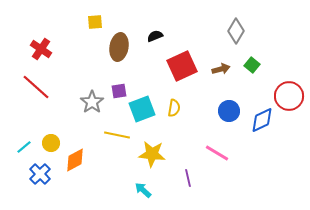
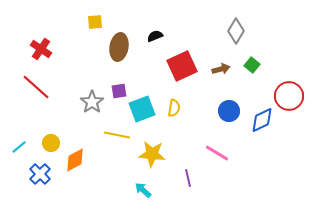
cyan line: moved 5 px left
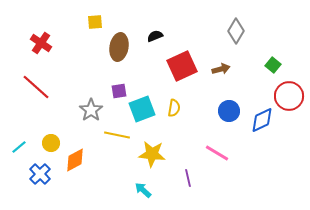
red cross: moved 6 px up
green square: moved 21 px right
gray star: moved 1 px left, 8 px down
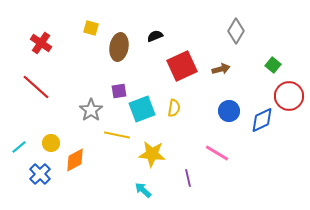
yellow square: moved 4 px left, 6 px down; rotated 21 degrees clockwise
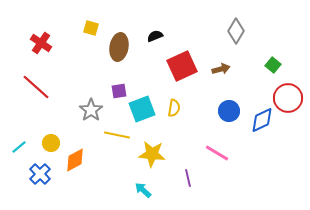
red circle: moved 1 px left, 2 px down
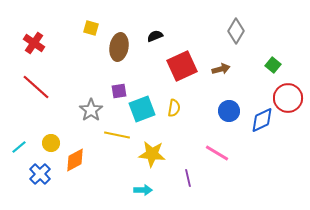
red cross: moved 7 px left
cyan arrow: rotated 138 degrees clockwise
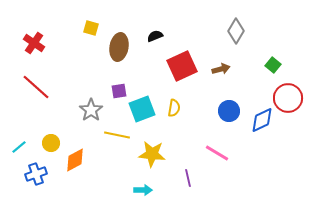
blue cross: moved 4 px left; rotated 25 degrees clockwise
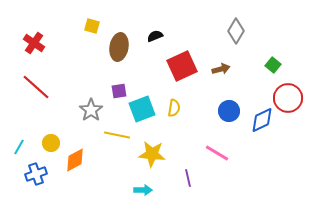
yellow square: moved 1 px right, 2 px up
cyan line: rotated 21 degrees counterclockwise
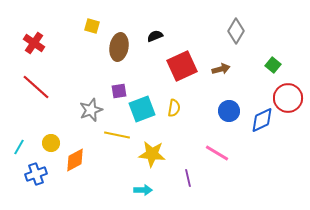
gray star: rotated 15 degrees clockwise
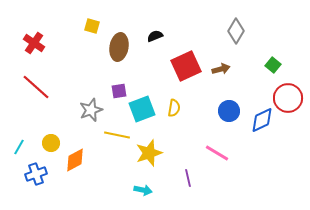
red square: moved 4 px right
yellow star: moved 3 px left, 1 px up; rotated 24 degrees counterclockwise
cyan arrow: rotated 12 degrees clockwise
